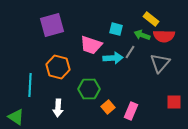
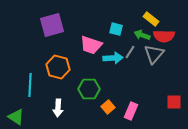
gray triangle: moved 6 px left, 9 px up
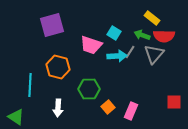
yellow rectangle: moved 1 px right, 1 px up
cyan square: moved 2 px left, 4 px down; rotated 16 degrees clockwise
cyan arrow: moved 4 px right, 2 px up
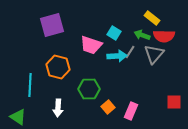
green triangle: moved 2 px right
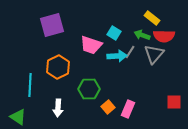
orange hexagon: rotated 20 degrees clockwise
pink rectangle: moved 3 px left, 2 px up
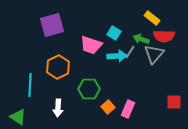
green arrow: moved 1 px left, 4 px down
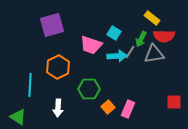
green arrow: rotated 84 degrees counterclockwise
gray triangle: rotated 40 degrees clockwise
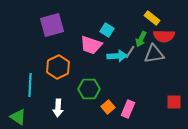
cyan square: moved 7 px left, 3 px up
